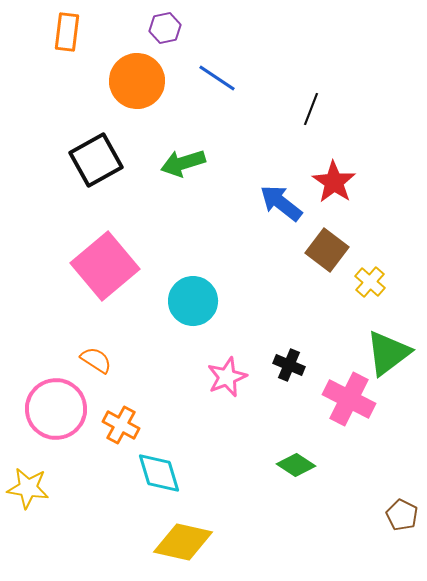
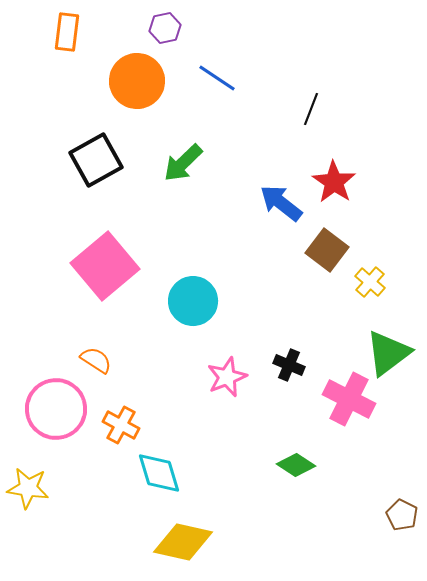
green arrow: rotated 27 degrees counterclockwise
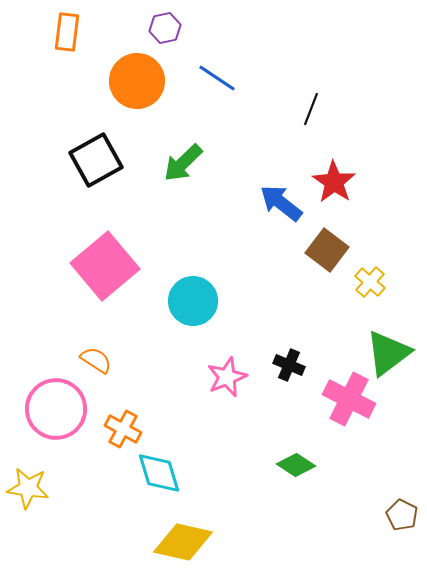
orange cross: moved 2 px right, 4 px down
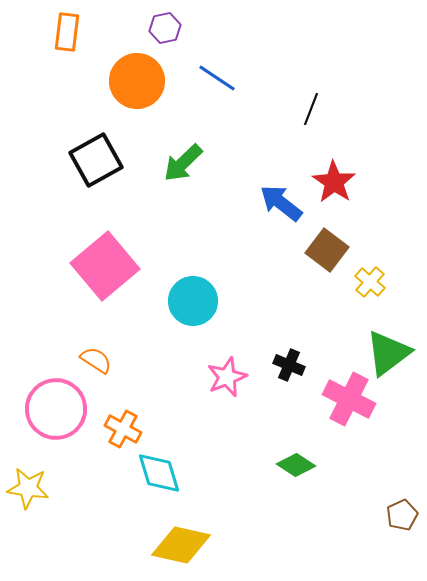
brown pentagon: rotated 20 degrees clockwise
yellow diamond: moved 2 px left, 3 px down
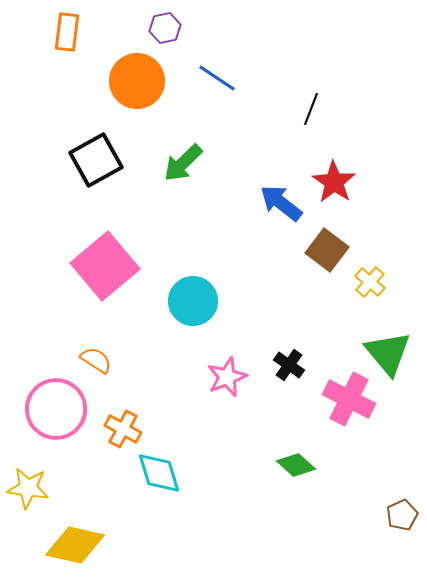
green triangle: rotated 33 degrees counterclockwise
black cross: rotated 12 degrees clockwise
green diamond: rotated 9 degrees clockwise
yellow diamond: moved 106 px left
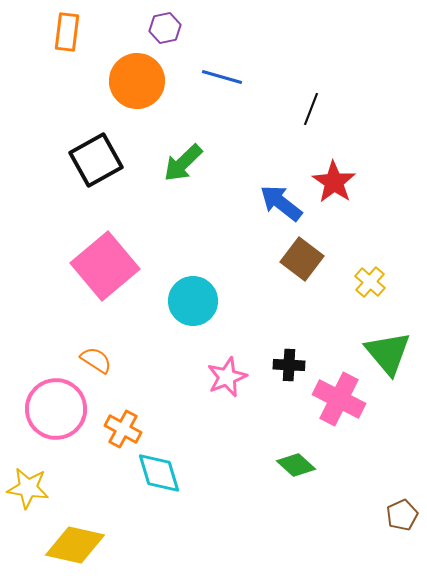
blue line: moved 5 px right, 1 px up; rotated 18 degrees counterclockwise
brown square: moved 25 px left, 9 px down
black cross: rotated 32 degrees counterclockwise
pink cross: moved 10 px left
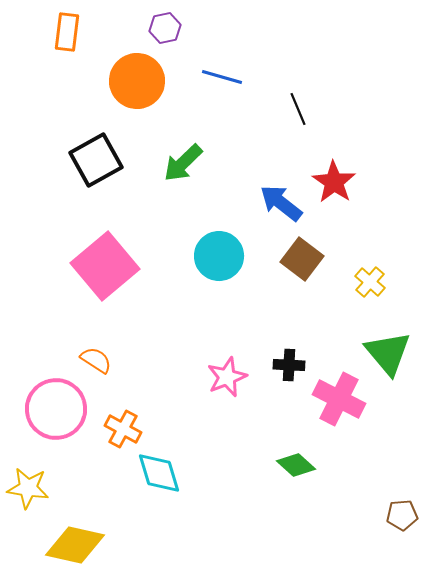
black line: moved 13 px left; rotated 44 degrees counterclockwise
cyan circle: moved 26 px right, 45 px up
brown pentagon: rotated 20 degrees clockwise
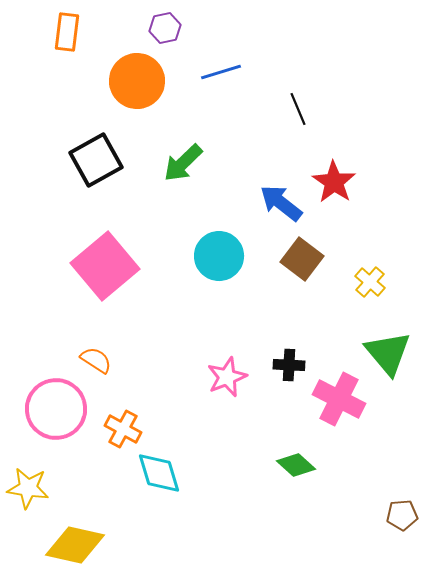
blue line: moved 1 px left, 5 px up; rotated 33 degrees counterclockwise
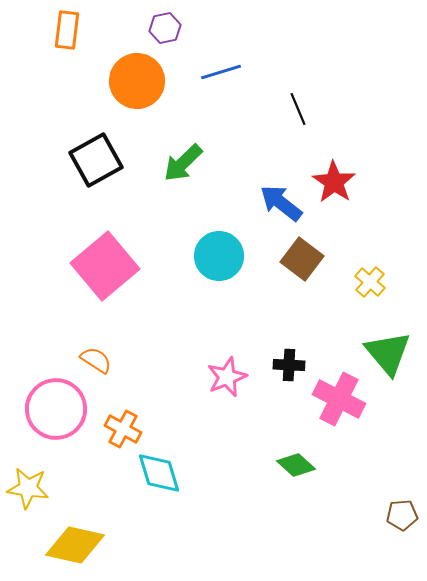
orange rectangle: moved 2 px up
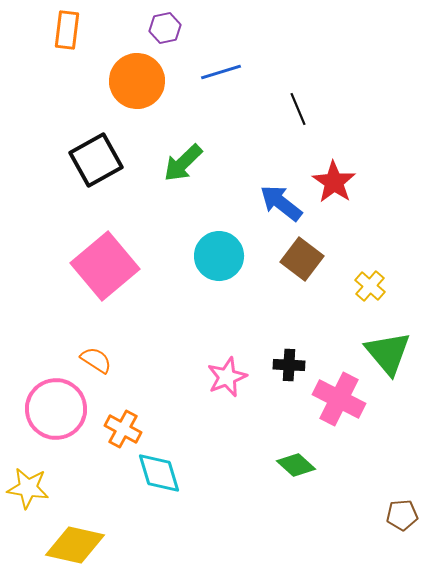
yellow cross: moved 4 px down
